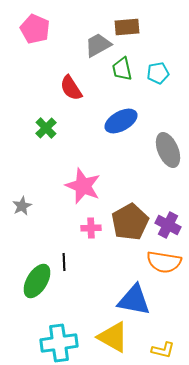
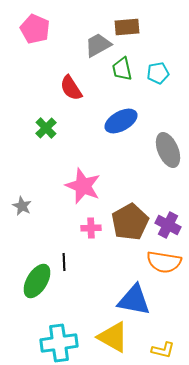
gray star: rotated 18 degrees counterclockwise
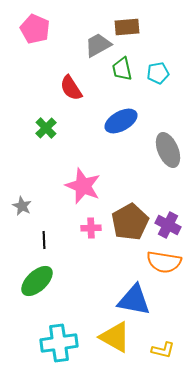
black line: moved 20 px left, 22 px up
green ellipse: rotated 16 degrees clockwise
yellow triangle: moved 2 px right
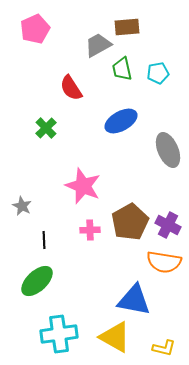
pink pentagon: rotated 24 degrees clockwise
pink cross: moved 1 px left, 2 px down
cyan cross: moved 9 px up
yellow L-shape: moved 1 px right, 2 px up
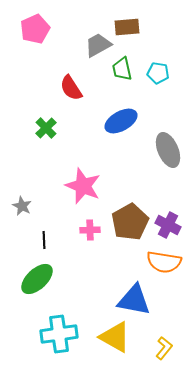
cyan pentagon: rotated 20 degrees clockwise
green ellipse: moved 2 px up
yellow L-shape: rotated 65 degrees counterclockwise
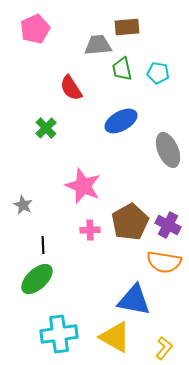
gray trapezoid: rotated 24 degrees clockwise
gray star: moved 1 px right, 1 px up
black line: moved 1 px left, 5 px down
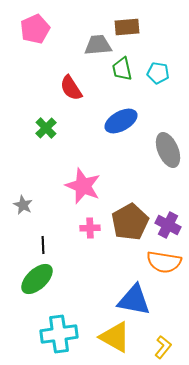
pink cross: moved 2 px up
yellow L-shape: moved 1 px left, 1 px up
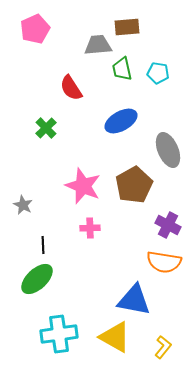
brown pentagon: moved 4 px right, 37 px up
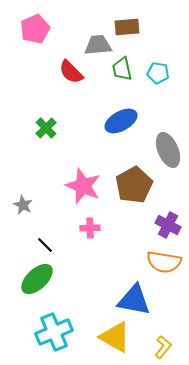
red semicircle: moved 16 px up; rotated 12 degrees counterclockwise
black line: moved 2 px right; rotated 42 degrees counterclockwise
cyan cross: moved 5 px left, 2 px up; rotated 15 degrees counterclockwise
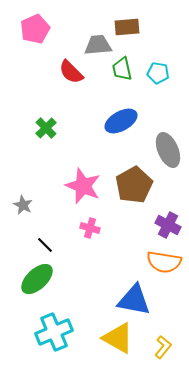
pink cross: rotated 18 degrees clockwise
yellow triangle: moved 3 px right, 1 px down
